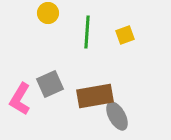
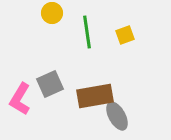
yellow circle: moved 4 px right
green line: rotated 12 degrees counterclockwise
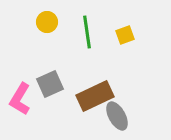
yellow circle: moved 5 px left, 9 px down
brown rectangle: rotated 15 degrees counterclockwise
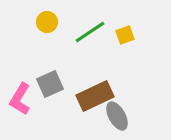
green line: moved 3 px right; rotated 64 degrees clockwise
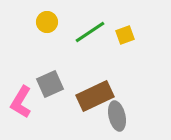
pink L-shape: moved 1 px right, 3 px down
gray ellipse: rotated 16 degrees clockwise
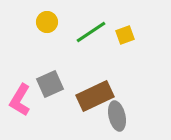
green line: moved 1 px right
pink L-shape: moved 1 px left, 2 px up
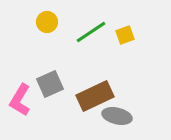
gray ellipse: rotated 64 degrees counterclockwise
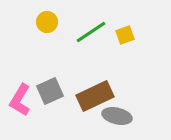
gray square: moved 7 px down
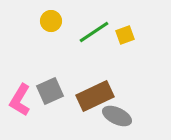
yellow circle: moved 4 px right, 1 px up
green line: moved 3 px right
gray ellipse: rotated 12 degrees clockwise
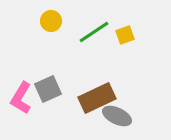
gray square: moved 2 px left, 2 px up
brown rectangle: moved 2 px right, 2 px down
pink L-shape: moved 1 px right, 2 px up
